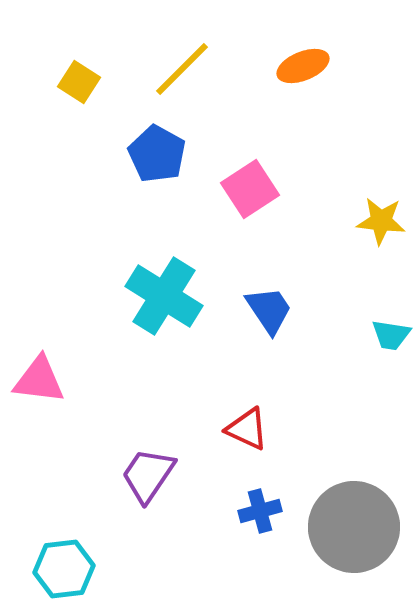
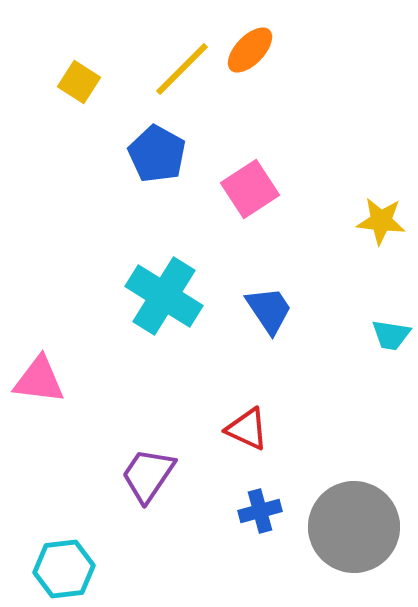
orange ellipse: moved 53 px left, 16 px up; rotated 24 degrees counterclockwise
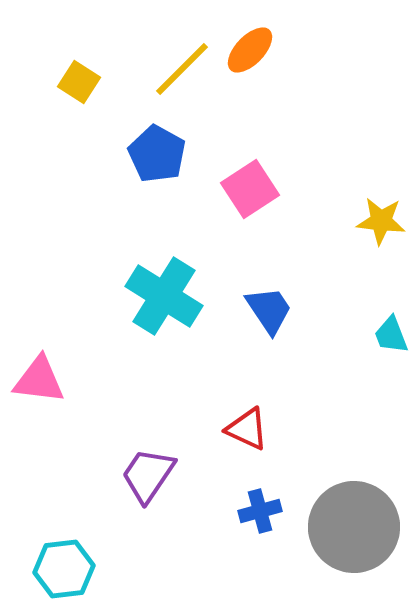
cyan trapezoid: rotated 60 degrees clockwise
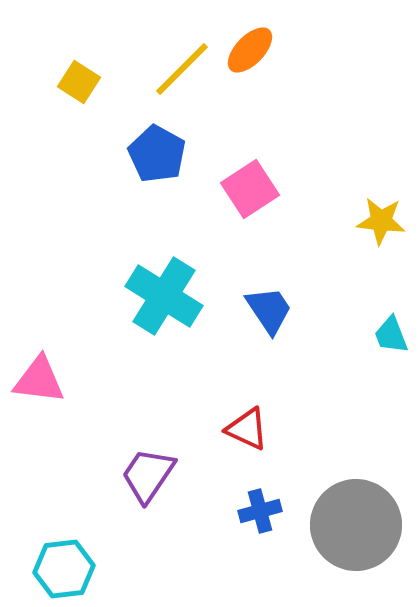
gray circle: moved 2 px right, 2 px up
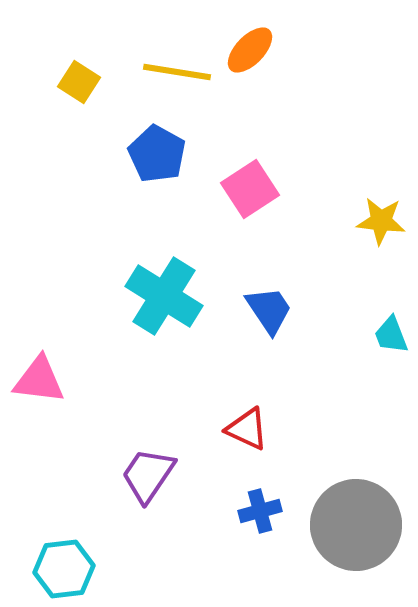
yellow line: moved 5 px left, 3 px down; rotated 54 degrees clockwise
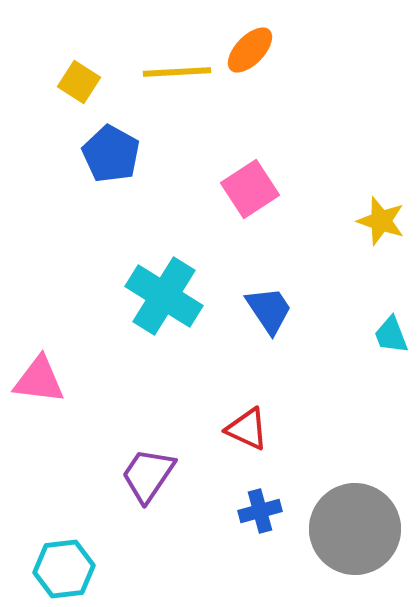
yellow line: rotated 12 degrees counterclockwise
blue pentagon: moved 46 px left
yellow star: rotated 12 degrees clockwise
gray circle: moved 1 px left, 4 px down
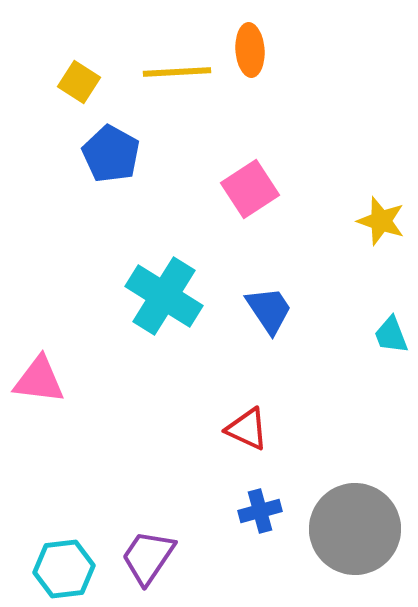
orange ellipse: rotated 48 degrees counterclockwise
purple trapezoid: moved 82 px down
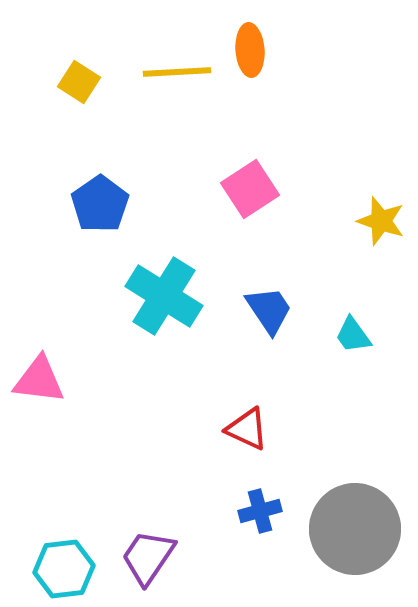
blue pentagon: moved 11 px left, 50 px down; rotated 8 degrees clockwise
cyan trapezoid: moved 38 px left; rotated 15 degrees counterclockwise
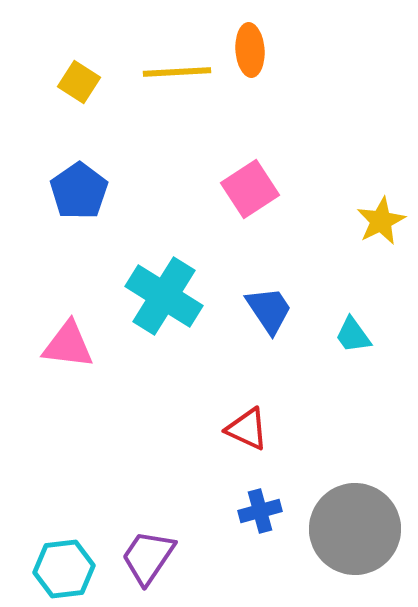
blue pentagon: moved 21 px left, 13 px up
yellow star: rotated 27 degrees clockwise
pink triangle: moved 29 px right, 35 px up
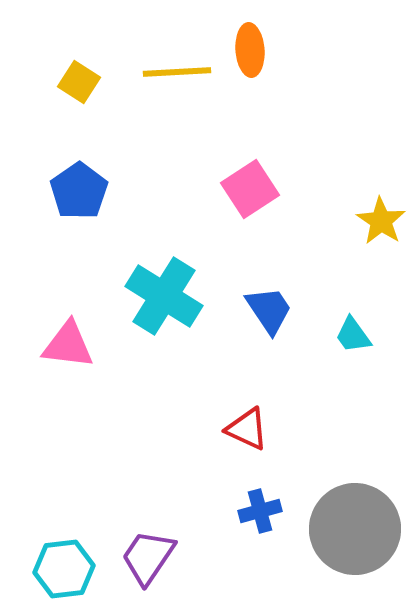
yellow star: rotated 12 degrees counterclockwise
